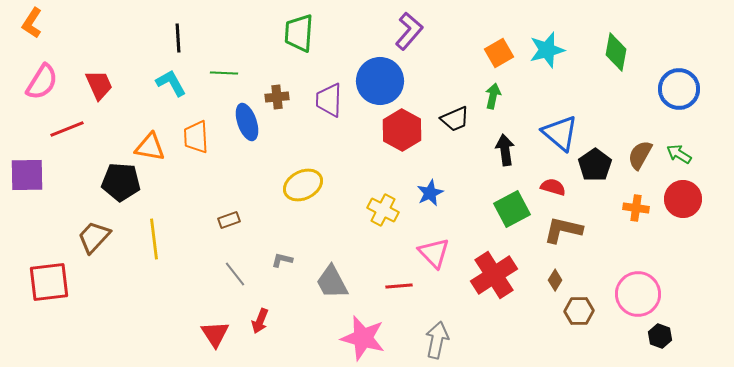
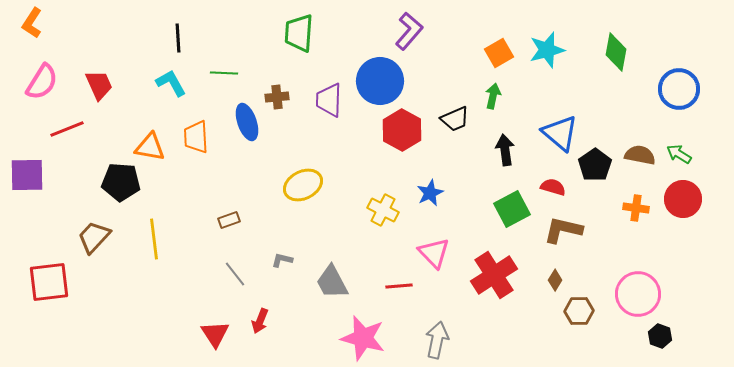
brown semicircle at (640, 155): rotated 72 degrees clockwise
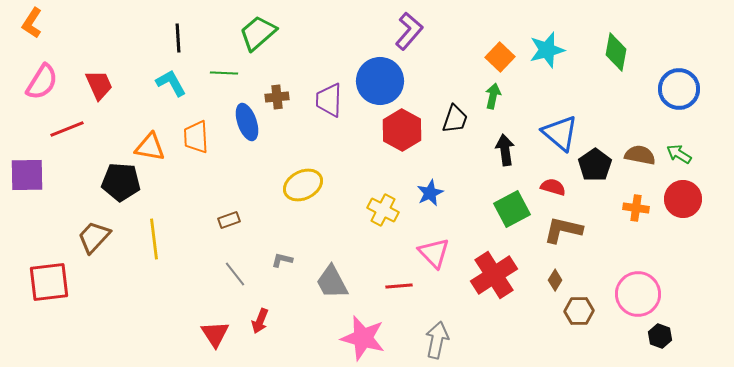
green trapezoid at (299, 33): moved 41 px left; rotated 45 degrees clockwise
orange square at (499, 53): moved 1 px right, 4 px down; rotated 16 degrees counterclockwise
black trapezoid at (455, 119): rotated 48 degrees counterclockwise
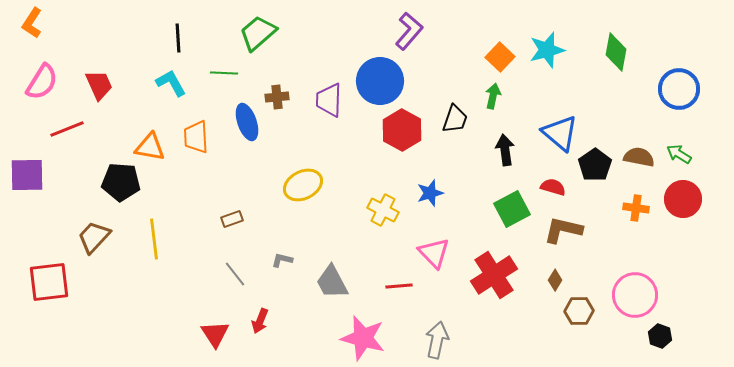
brown semicircle at (640, 155): moved 1 px left, 2 px down
blue star at (430, 193): rotated 8 degrees clockwise
brown rectangle at (229, 220): moved 3 px right, 1 px up
pink circle at (638, 294): moved 3 px left, 1 px down
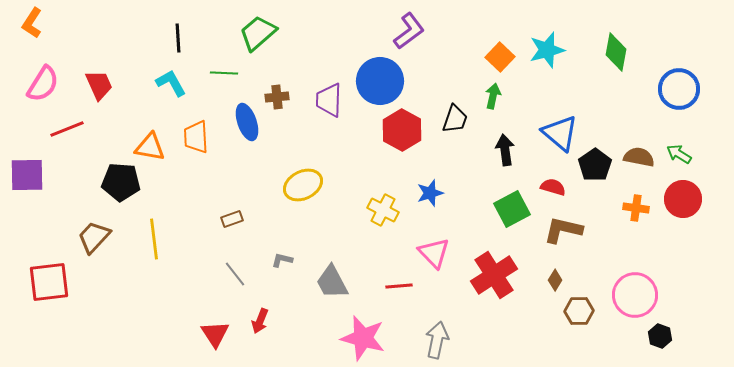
purple L-shape at (409, 31): rotated 12 degrees clockwise
pink semicircle at (42, 82): moved 1 px right, 2 px down
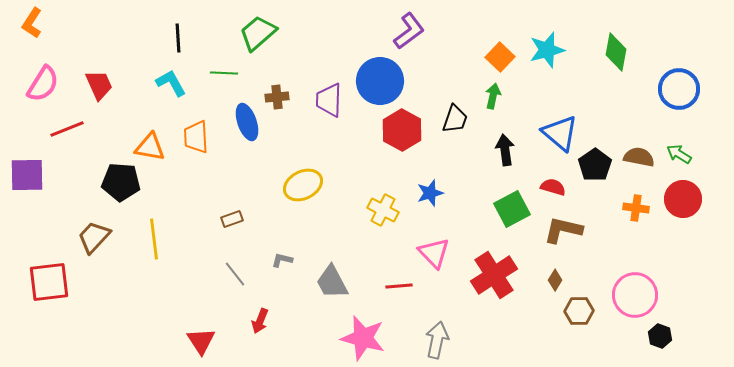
red triangle at (215, 334): moved 14 px left, 7 px down
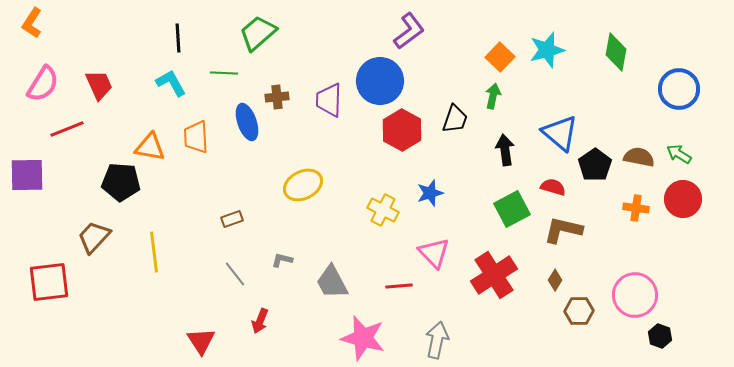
yellow line at (154, 239): moved 13 px down
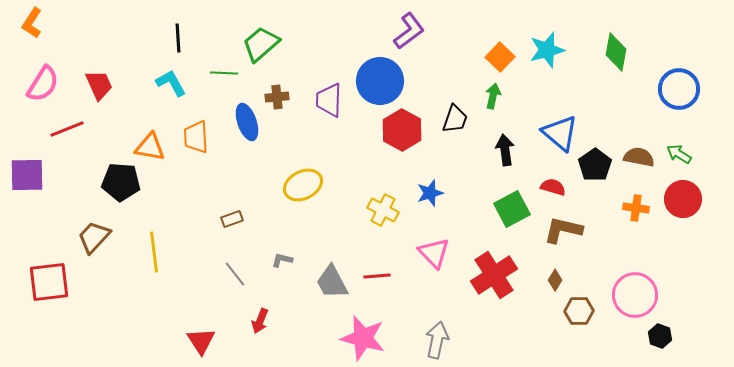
green trapezoid at (258, 33): moved 3 px right, 11 px down
red line at (399, 286): moved 22 px left, 10 px up
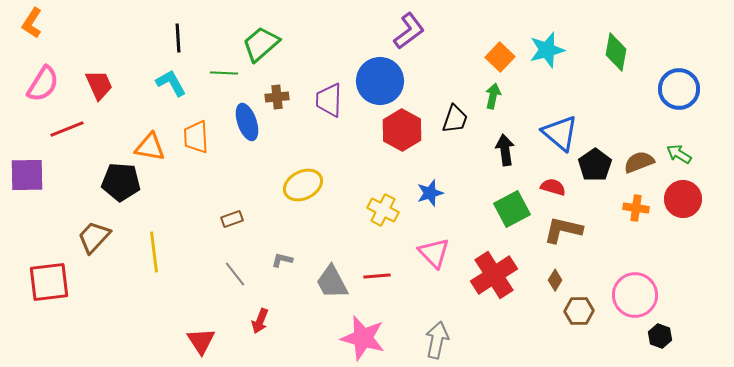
brown semicircle at (639, 157): moved 5 px down; rotated 32 degrees counterclockwise
